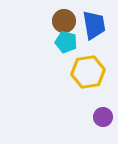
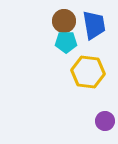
cyan pentagon: rotated 15 degrees counterclockwise
yellow hexagon: rotated 16 degrees clockwise
purple circle: moved 2 px right, 4 px down
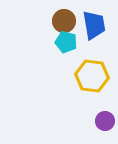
cyan pentagon: rotated 15 degrees clockwise
yellow hexagon: moved 4 px right, 4 px down
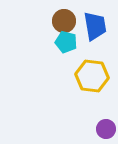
blue trapezoid: moved 1 px right, 1 px down
purple circle: moved 1 px right, 8 px down
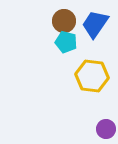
blue trapezoid: moved 2 px up; rotated 136 degrees counterclockwise
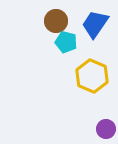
brown circle: moved 8 px left
yellow hexagon: rotated 16 degrees clockwise
